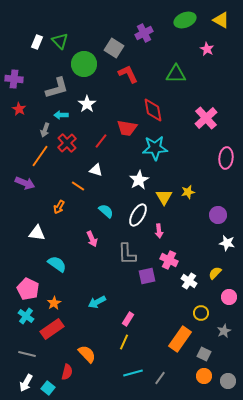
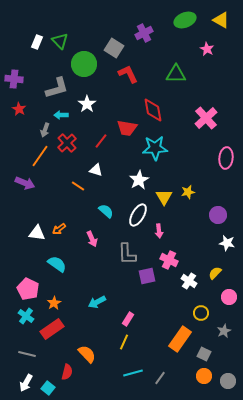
orange arrow at (59, 207): moved 22 px down; rotated 24 degrees clockwise
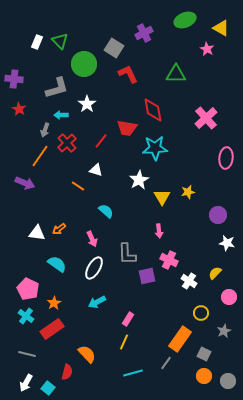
yellow triangle at (221, 20): moved 8 px down
yellow triangle at (164, 197): moved 2 px left
white ellipse at (138, 215): moved 44 px left, 53 px down
gray line at (160, 378): moved 6 px right, 15 px up
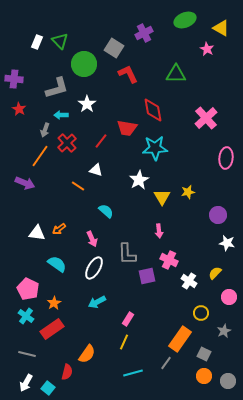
orange semicircle at (87, 354): rotated 78 degrees clockwise
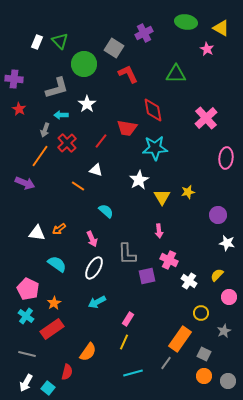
green ellipse at (185, 20): moved 1 px right, 2 px down; rotated 30 degrees clockwise
yellow semicircle at (215, 273): moved 2 px right, 2 px down
orange semicircle at (87, 354): moved 1 px right, 2 px up
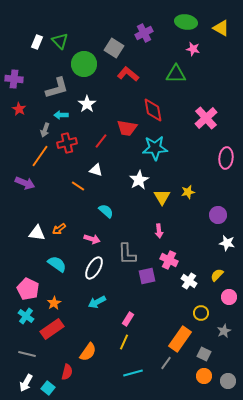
pink star at (207, 49): moved 14 px left; rotated 16 degrees counterclockwise
red L-shape at (128, 74): rotated 25 degrees counterclockwise
red cross at (67, 143): rotated 30 degrees clockwise
pink arrow at (92, 239): rotated 49 degrees counterclockwise
